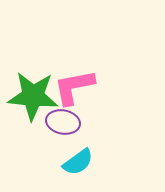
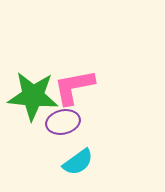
purple ellipse: rotated 24 degrees counterclockwise
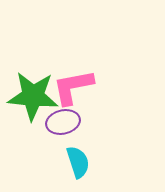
pink L-shape: moved 1 px left
cyan semicircle: rotated 72 degrees counterclockwise
